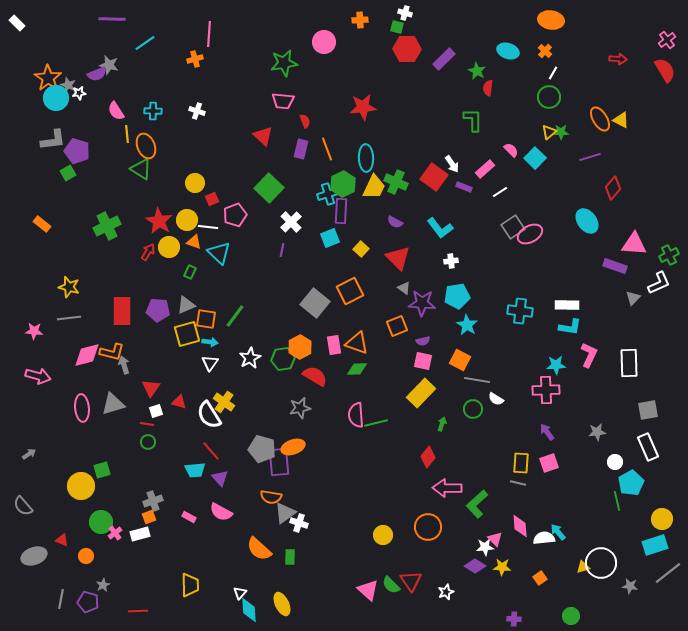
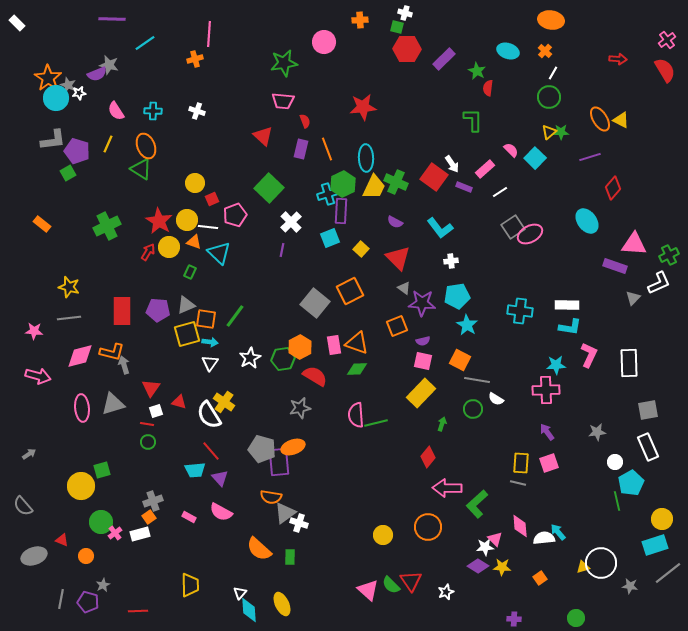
yellow line at (127, 134): moved 19 px left, 10 px down; rotated 30 degrees clockwise
pink diamond at (87, 355): moved 7 px left, 1 px down
orange square at (149, 517): rotated 16 degrees counterclockwise
purple diamond at (475, 566): moved 3 px right
green circle at (571, 616): moved 5 px right, 2 px down
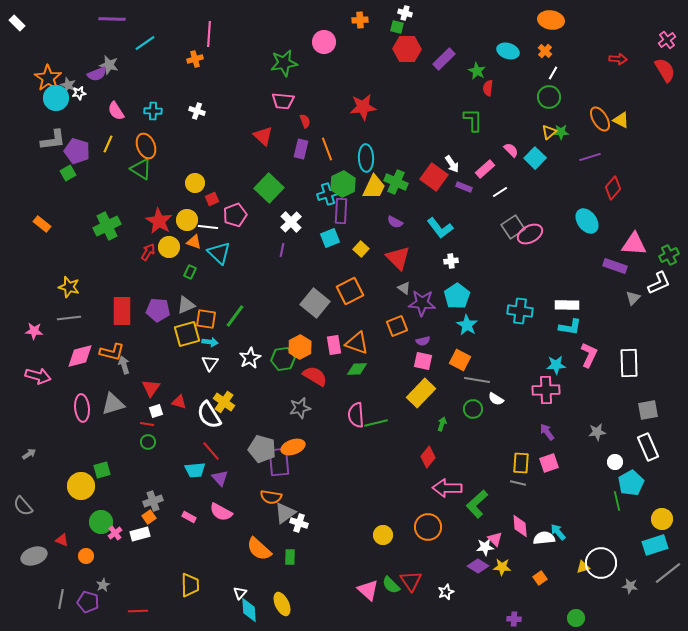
cyan pentagon at (457, 296): rotated 25 degrees counterclockwise
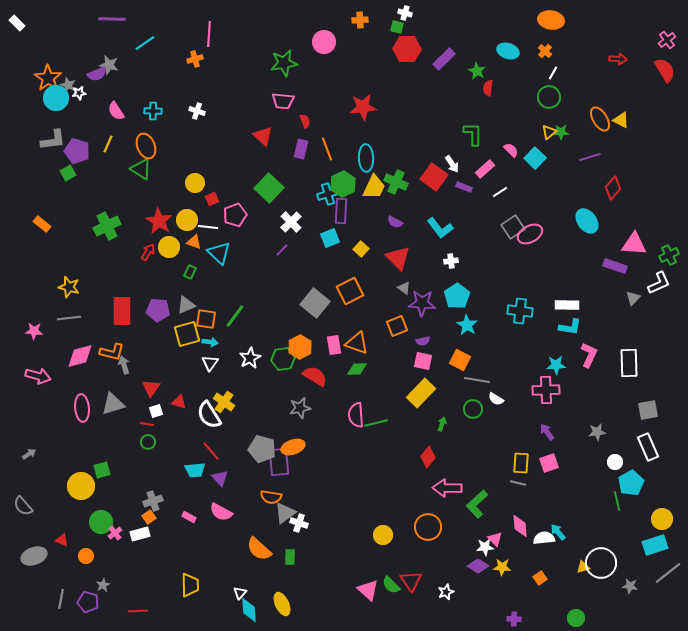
green L-shape at (473, 120): moved 14 px down
purple line at (282, 250): rotated 32 degrees clockwise
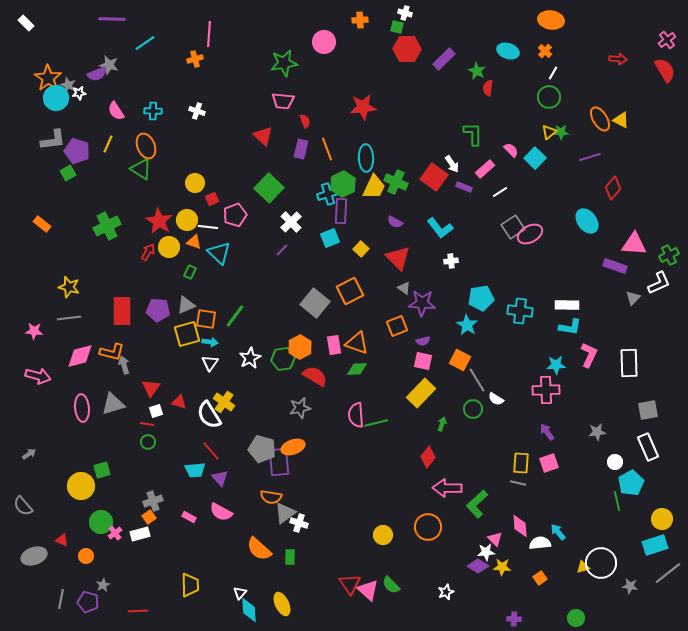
white rectangle at (17, 23): moved 9 px right
cyan pentagon at (457, 296): moved 24 px right, 2 px down; rotated 25 degrees clockwise
gray line at (477, 380): rotated 50 degrees clockwise
white semicircle at (544, 538): moved 4 px left, 5 px down
white star at (485, 547): moved 1 px right, 5 px down
red triangle at (411, 581): moved 61 px left, 3 px down
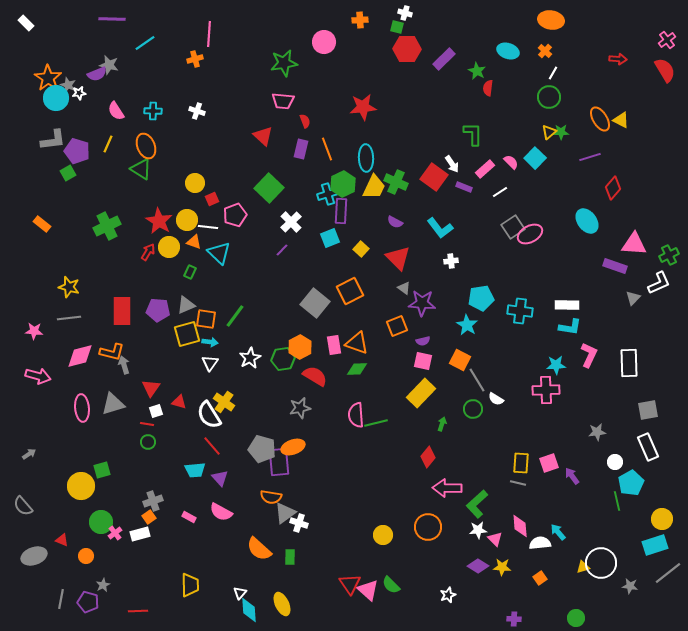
pink semicircle at (511, 150): moved 12 px down
purple arrow at (547, 432): moved 25 px right, 44 px down
red line at (211, 451): moved 1 px right, 5 px up
white star at (486, 552): moved 8 px left, 22 px up
white star at (446, 592): moved 2 px right, 3 px down
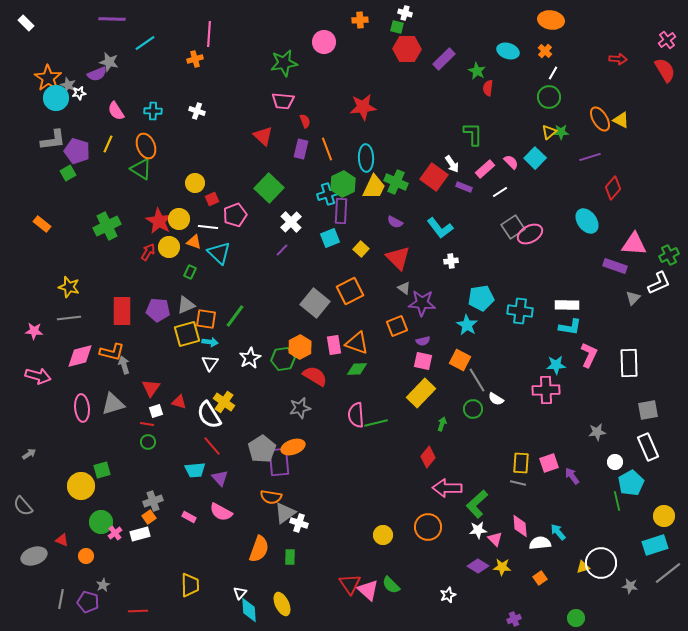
gray star at (109, 65): moved 3 px up
yellow circle at (187, 220): moved 8 px left, 1 px up
gray pentagon at (262, 449): rotated 24 degrees clockwise
yellow circle at (662, 519): moved 2 px right, 3 px up
orange semicircle at (259, 549): rotated 112 degrees counterclockwise
purple cross at (514, 619): rotated 24 degrees counterclockwise
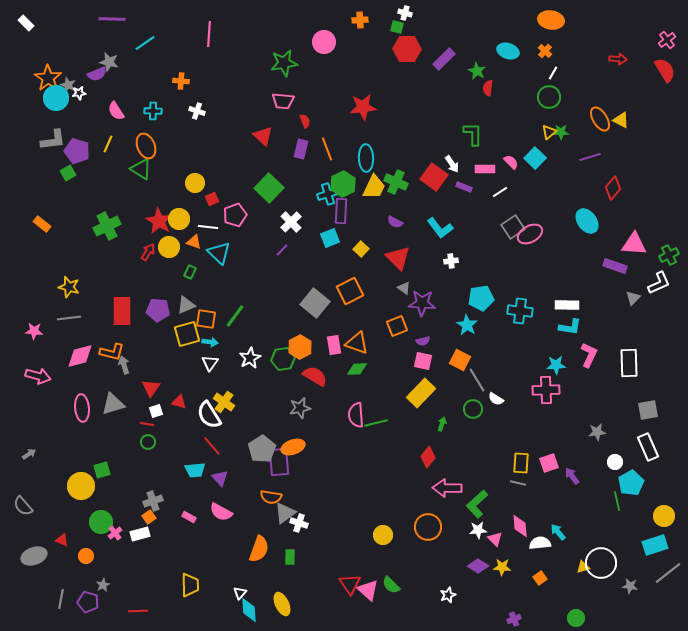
orange cross at (195, 59): moved 14 px left, 22 px down; rotated 21 degrees clockwise
pink rectangle at (485, 169): rotated 42 degrees clockwise
